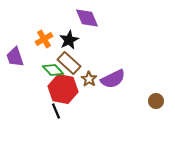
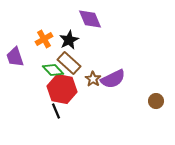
purple diamond: moved 3 px right, 1 px down
brown star: moved 4 px right
red hexagon: moved 1 px left
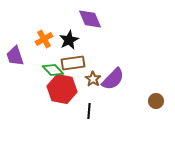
purple trapezoid: moved 1 px up
brown rectangle: moved 4 px right; rotated 50 degrees counterclockwise
purple semicircle: rotated 20 degrees counterclockwise
black line: moved 33 px right; rotated 28 degrees clockwise
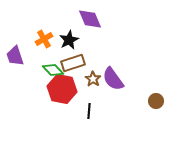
brown rectangle: rotated 10 degrees counterclockwise
purple semicircle: rotated 100 degrees clockwise
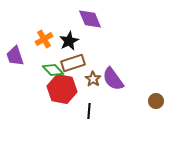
black star: moved 1 px down
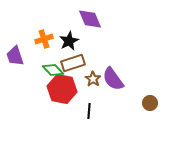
orange cross: rotated 12 degrees clockwise
brown circle: moved 6 px left, 2 px down
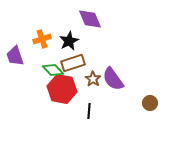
orange cross: moved 2 px left
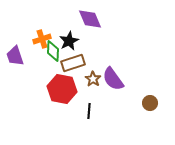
green diamond: moved 19 px up; rotated 45 degrees clockwise
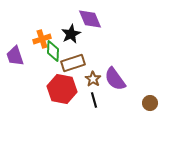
black star: moved 2 px right, 7 px up
purple semicircle: moved 2 px right
black line: moved 5 px right, 11 px up; rotated 21 degrees counterclockwise
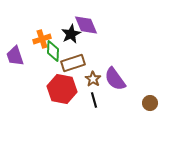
purple diamond: moved 4 px left, 6 px down
